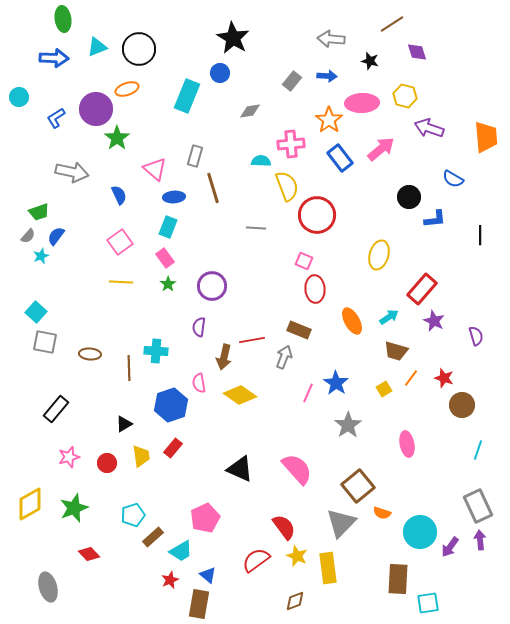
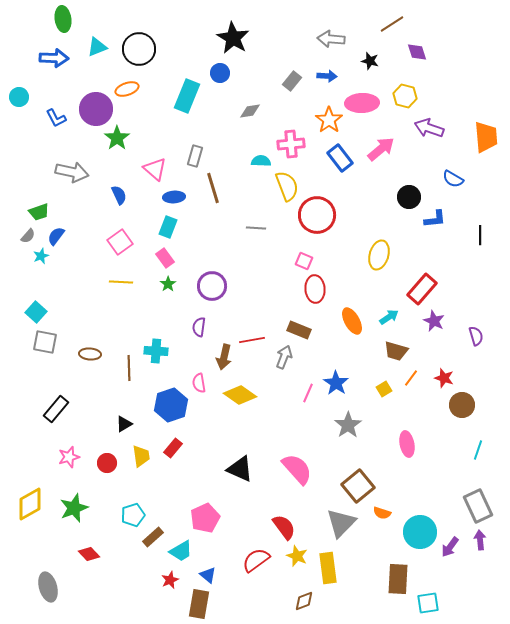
blue L-shape at (56, 118): rotated 85 degrees counterclockwise
brown diamond at (295, 601): moved 9 px right
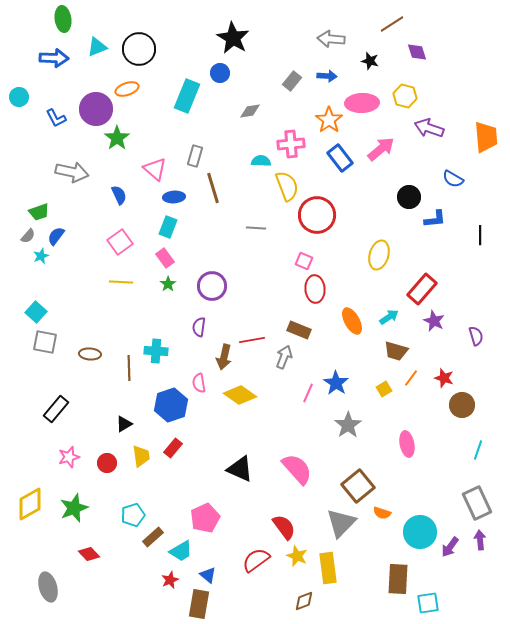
gray rectangle at (478, 506): moved 1 px left, 3 px up
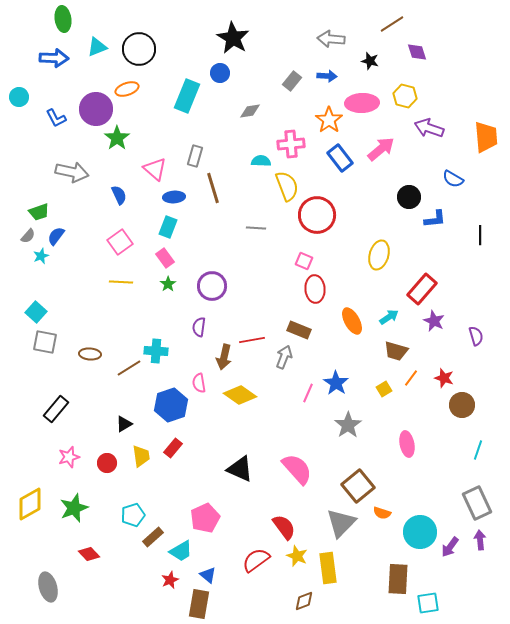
brown line at (129, 368): rotated 60 degrees clockwise
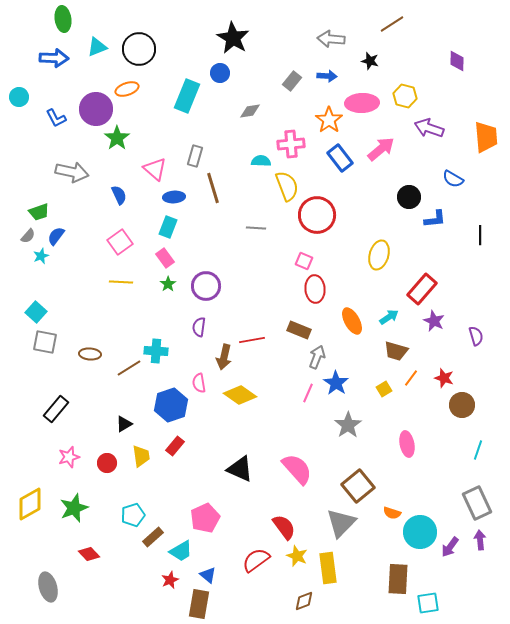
purple diamond at (417, 52): moved 40 px right, 9 px down; rotated 20 degrees clockwise
purple circle at (212, 286): moved 6 px left
gray arrow at (284, 357): moved 33 px right
red rectangle at (173, 448): moved 2 px right, 2 px up
orange semicircle at (382, 513): moved 10 px right
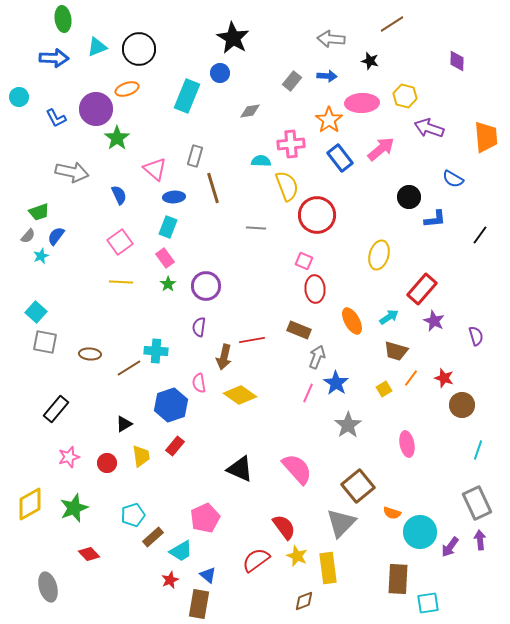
black line at (480, 235): rotated 36 degrees clockwise
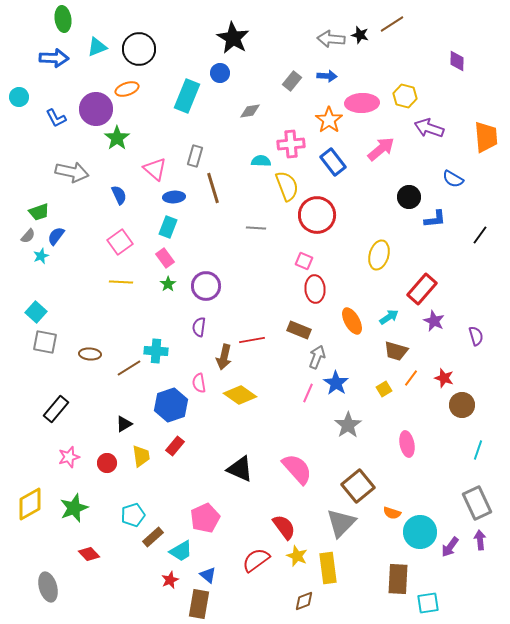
black star at (370, 61): moved 10 px left, 26 px up
blue rectangle at (340, 158): moved 7 px left, 4 px down
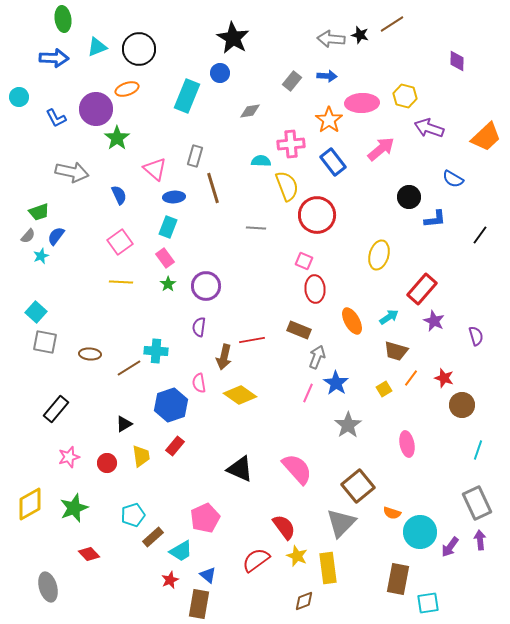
orange trapezoid at (486, 137): rotated 52 degrees clockwise
brown rectangle at (398, 579): rotated 8 degrees clockwise
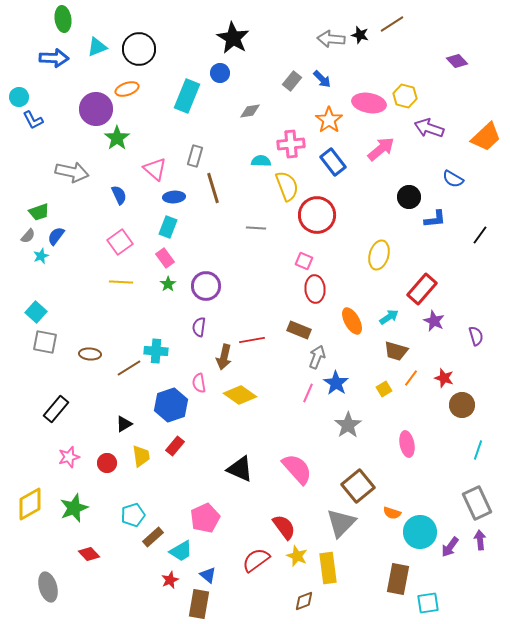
purple diamond at (457, 61): rotated 45 degrees counterclockwise
blue arrow at (327, 76): moved 5 px left, 3 px down; rotated 42 degrees clockwise
pink ellipse at (362, 103): moved 7 px right; rotated 12 degrees clockwise
blue L-shape at (56, 118): moved 23 px left, 2 px down
